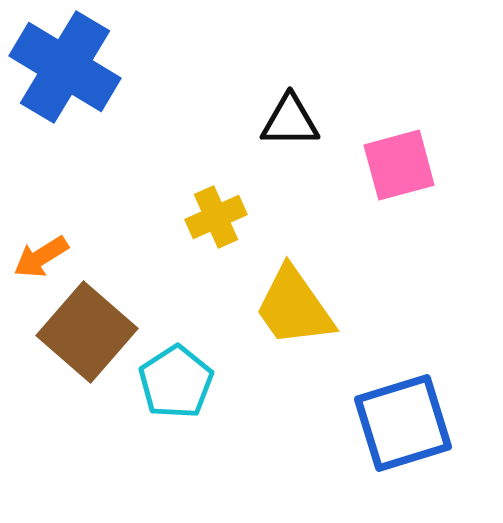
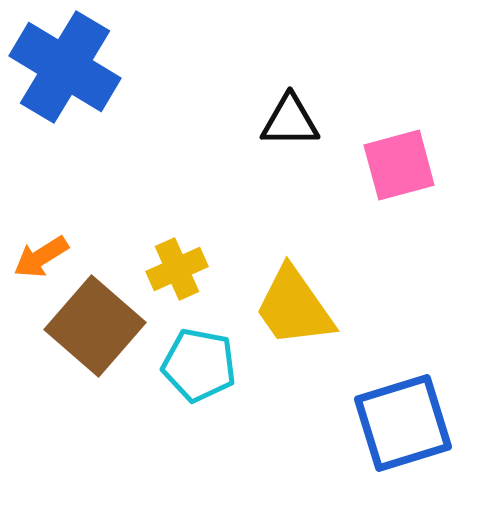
yellow cross: moved 39 px left, 52 px down
brown square: moved 8 px right, 6 px up
cyan pentagon: moved 23 px right, 17 px up; rotated 28 degrees counterclockwise
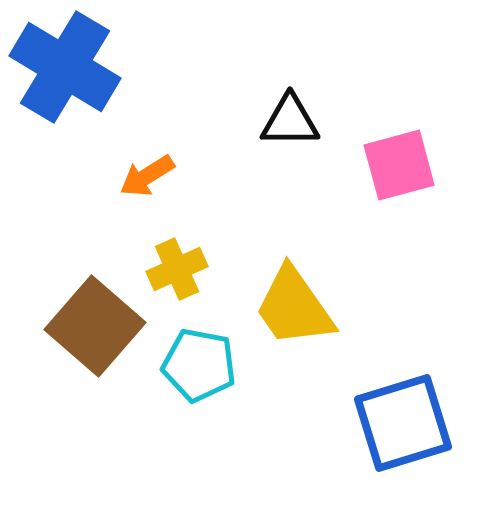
orange arrow: moved 106 px right, 81 px up
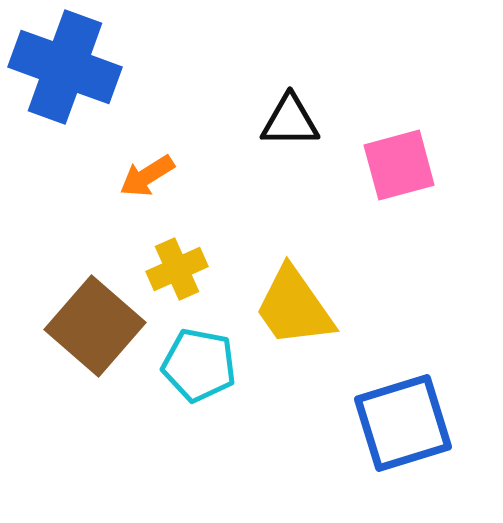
blue cross: rotated 11 degrees counterclockwise
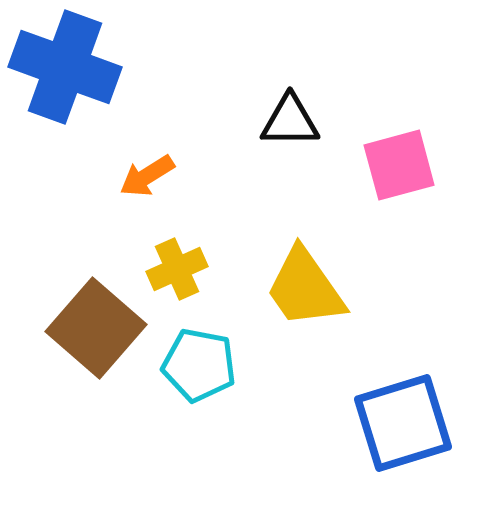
yellow trapezoid: moved 11 px right, 19 px up
brown square: moved 1 px right, 2 px down
